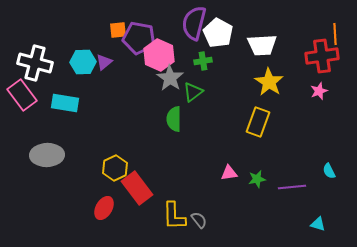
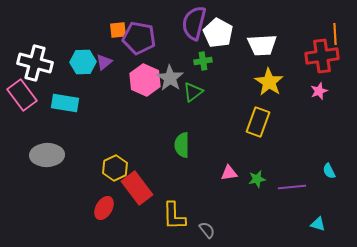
pink hexagon: moved 14 px left, 25 px down
green semicircle: moved 8 px right, 26 px down
gray semicircle: moved 8 px right, 10 px down
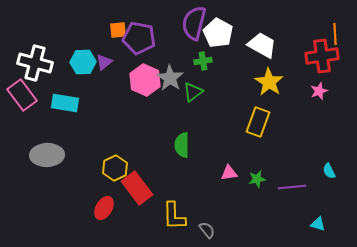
white trapezoid: rotated 148 degrees counterclockwise
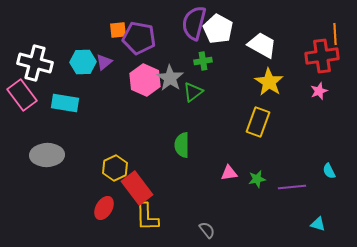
white pentagon: moved 4 px up
yellow L-shape: moved 27 px left, 1 px down
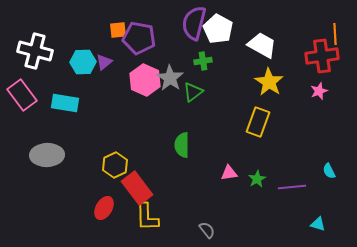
white cross: moved 12 px up
yellow hexagon: moved 3 px up
green star: rotated 18 degrees counterclockwise
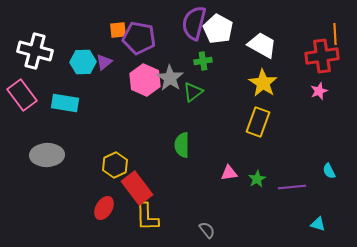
yellow star: moved 6 px left, 1 px down
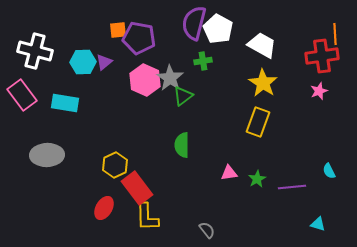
green triangle: moved 10 px left, 4 px down
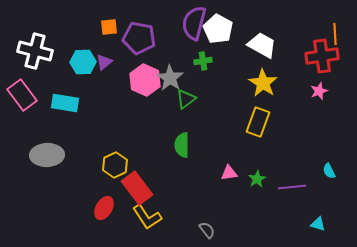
orange square: moved 9 px left, 3 px up
green triangle: moved 3 px right, 3 px down
yellow L-shape: rotated 32 degrees counterclockwise
